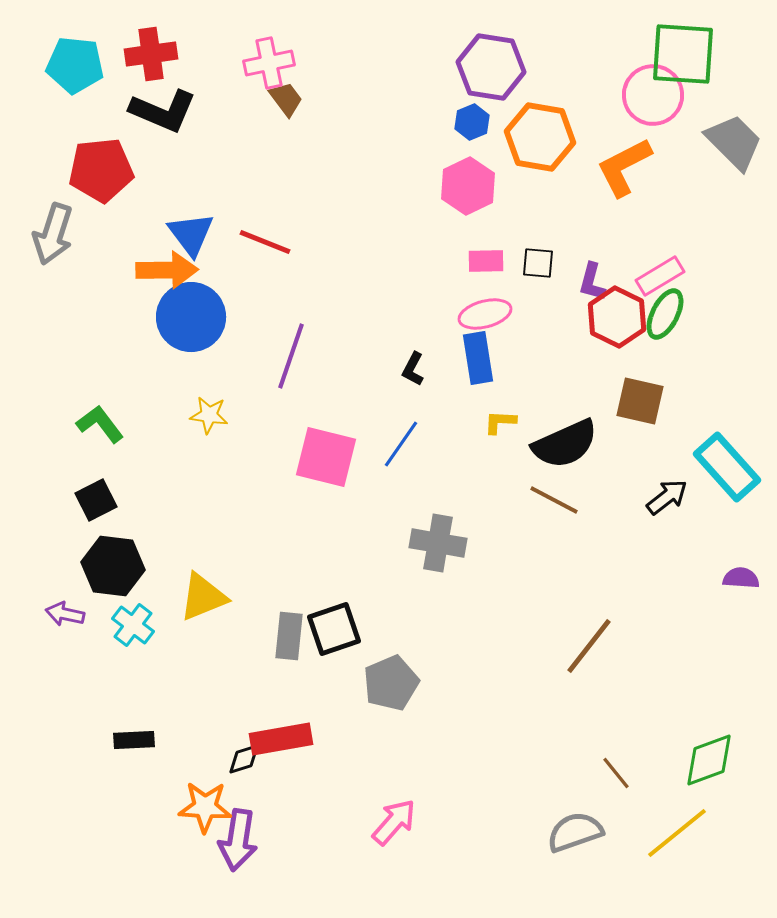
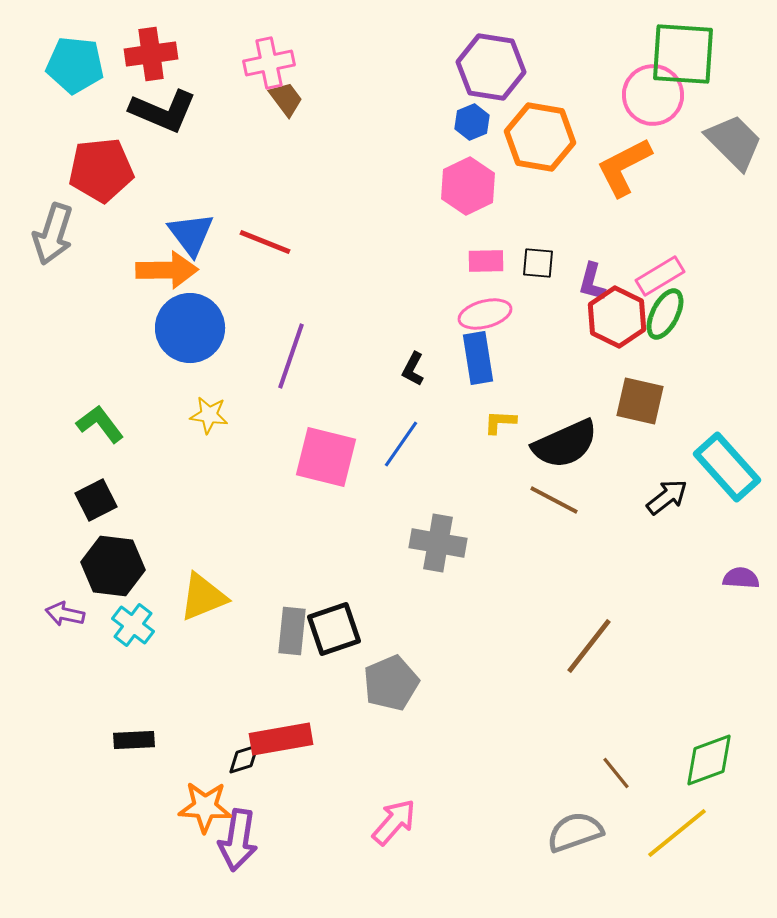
blue circle at (191, 317): moved 1 px left, 11 px down
gray rectangle at (289, 636): moved 3 px right, 5 px up
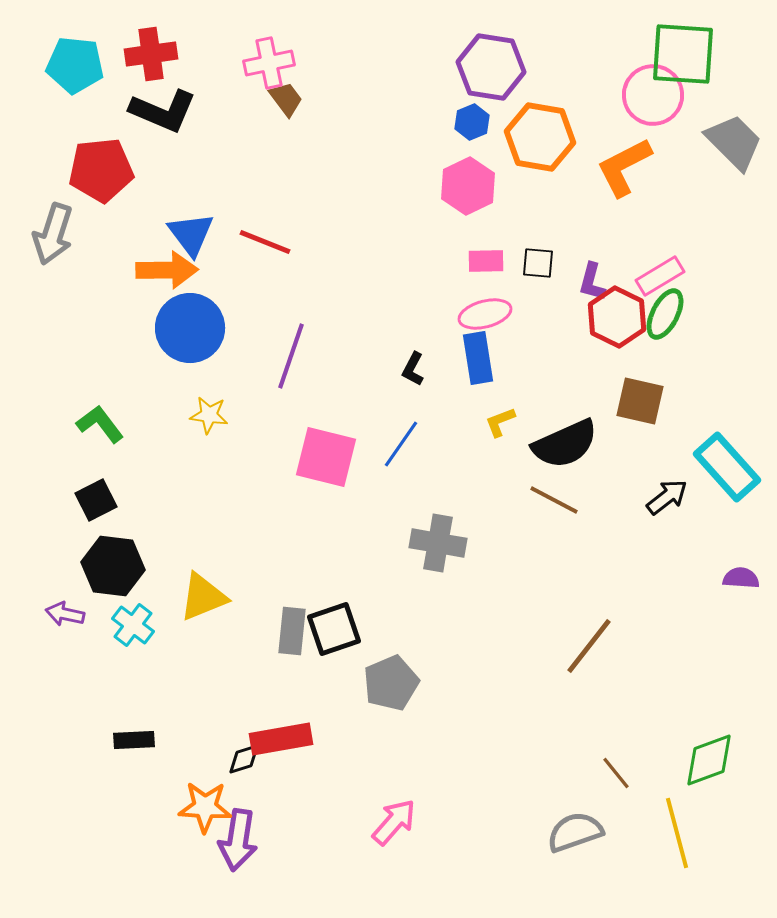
yellow L-shape at (500, 422): rotated 24 degrees counterclockwise
yellow line at (677, 833): rotated 66 degrees counterclockwise
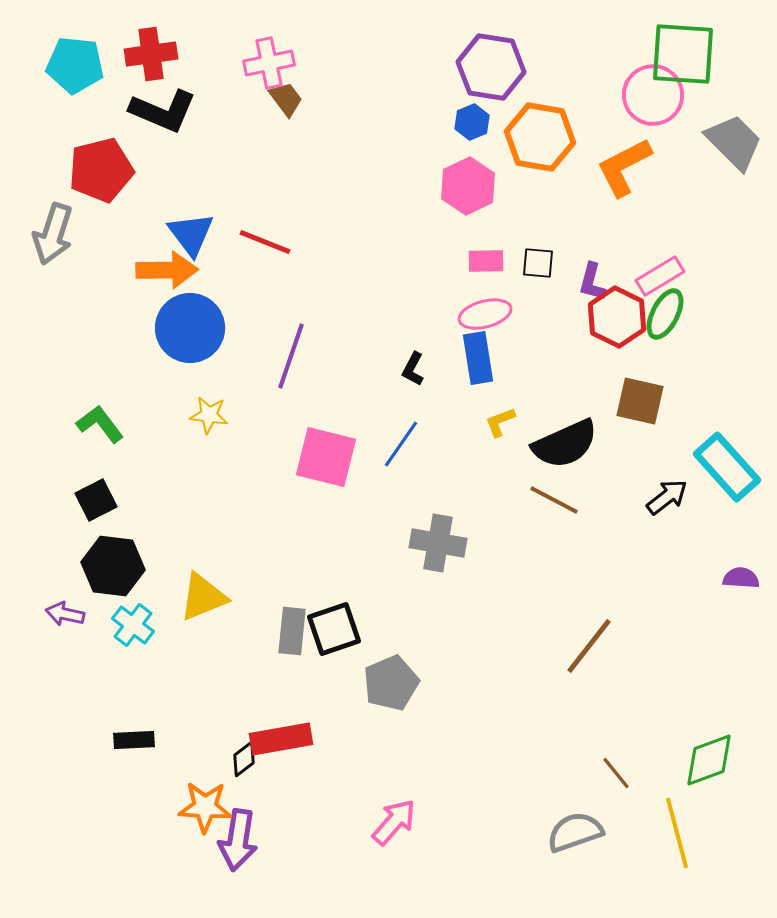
red pentagon at (101, 170): rotated 8 degrees counterclockwise
black diamond at (244, 759): rotated 21 degrees counterclockwise
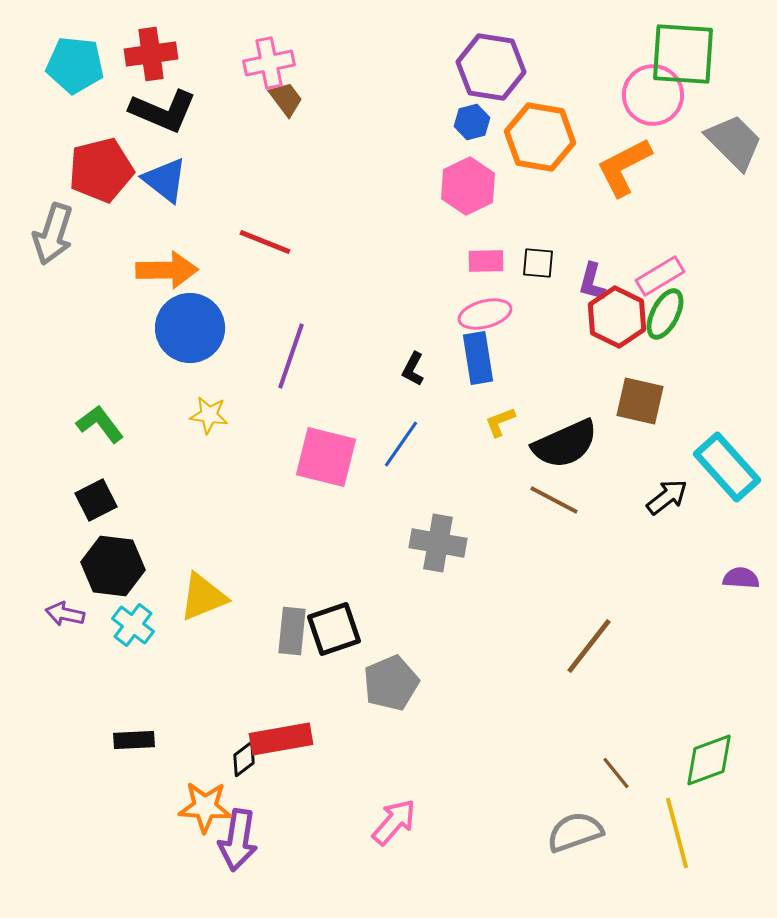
blue hexagon at (472, 122): rotated 8 degrees clockwise
blue triangle at (191, 234): moved 26 px left, 54 px up; rotated 15 degrees counterclockwise
